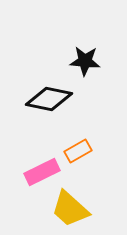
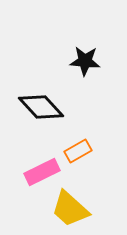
black diamond: moved 8 px left, 8 px down; rotated 36 degrees clockwise
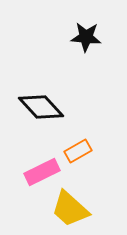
black star: moved 1 px right, 24 px up
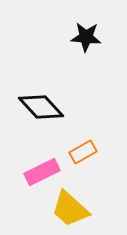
orange rectangle: moved 5 px right, 1 px down
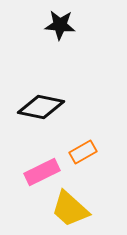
black star: moved 26 px left, 12 px up
black diamond: rotated 36 degrees counterclockwise
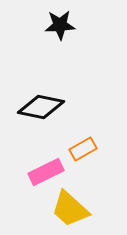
black star: rotated 8 degrees counterclockwise
orange rectangle: moved 3 px up
pink rectangle: moved 4 px right
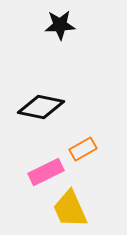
yellow trapezoid: rotated 24 degrees clockwise
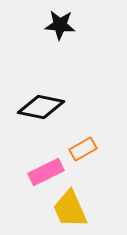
black star: rotated 8 degrees clockwise
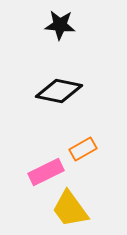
black diamond: moved 18 px right, 16 px up
yellow trapezoid: rotated 12 degrees counterclockwise
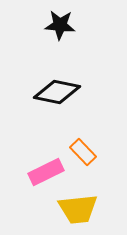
black diamond: moved 2 px left, 1 px down
orange rectangle: moved 3 px down; rotated 76 degrees clockwise
yellow trapezoid: moved 8 px right; rotated 60 degrees counterclockwise
